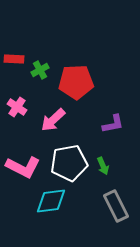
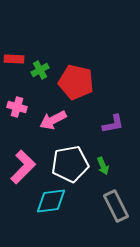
red pentagon: rotated 16 degrees clockwise
pink cross: rotated 18 degrees counterclockwise
pink arrow: rotated 16 degrees clockwise
white pentagon: moved 1 px right, 1 px down
pink L-shape: rotated 72 degrees counterclockwise
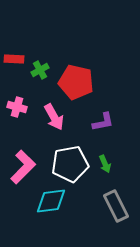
pink arrow: moved 1 px right, 3 px up; rotated 92 degrees counterclockwise
purple L-shape: moved 10 px left, 2 px up
green arrow: moved 2 px right, 2 px up
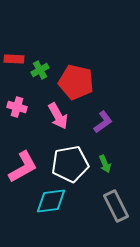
pink arrow: moved 4 px right, 1 px up
purple L-shape: rotated 25 degrees counterclockwise
pink L-shape: rotated 16 degrees clockwise
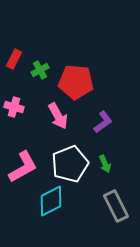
red rectangle: rotated 66 degrees counterclockwise
red pentagon: rotated 8 degrees counterclockwise
pink cross: moved 3 px left
white pentagon: rotated 12 degrees counterclockwise
cyan diamond: rotated 20 degrees counterclockwise
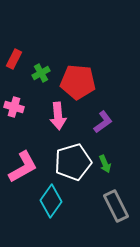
green cross: moved 1 px right, 3 px down
red pentagon: moved 2 px right
pink arrow: rotated 24 degrees clockwise
white pentagon: moved 3 px right, 2 px up; rotated 6 degrees clockwise
cyan diamond: rotated 28 degrees counterclockwise
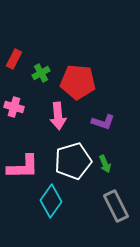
purple L-shape: rotated 55 degrees clockwise
white pentagon: moved 1 px up
pink L-shape: rotated 28 degrees clockwise
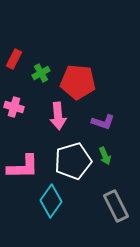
green arrow: moved 8 px up
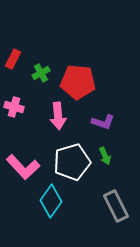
red rectangle: moved 1 px left
white pentagon: moved 1 px left, 1 px down
pink L-shape: rotated 48 degrees clockwise
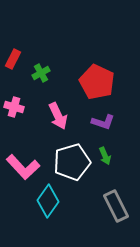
red pentagon: moved 19 px right; rotated 20 degrees clockwise
pink arrow: rotated 20 degrees counterclockwise
cyan diamond: moved 3 px left
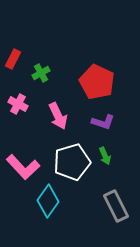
pink cross: moved 4 px right, 3 px up; rotated 12 degrees clockwise
